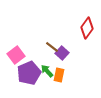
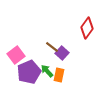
purple pentagon: moved 1 px up
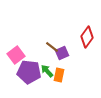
red diamond: moved 9 px down
purple square: rotated 24 degrees clockwise
purple pentagon: rotated 30 degrees clockwise
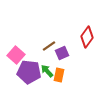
brown line: moved 3 px left, 1 px up; rotated 72 degrees counterclockwise
pink square: rotated 12 degrees counterclockwise
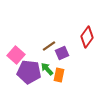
green arrow: moved 2 px up
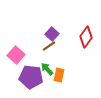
red diamond: moved 1 px left
purple square: moved 10 px left, 19 px up; rotated 24 degrees counterclockwise
purple pentagon: moved 2 px right, 5 px down
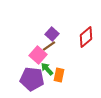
red diamond: rotated 15 degrees clockwise
pink square: moved 22 px right
purple pentagon: moved 1 px right, 2 px down
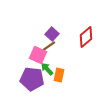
pink square: rotated 18 degrees counterclockwise
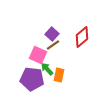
red diamond: moved 4 px left
brown line: moved 4 px right, 1 px up
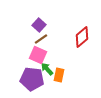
purple square: moved 13 px left, 9 px up
brown line: moved 12 px left, 6 px up
